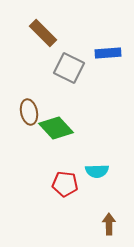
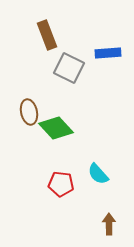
brown rectangle: moved 4 px right, 2 px down; rotated 24 degrees clockwise
cyan semicircle: moved 1 px right, 3 px down; rotated 50 degrees clockwise
red pentagon: moved 4 px left
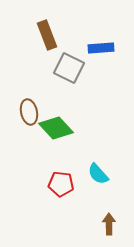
blue rectangle: moved 7 px left, 5 px up
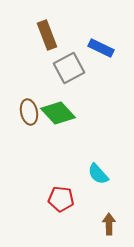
blue rectangle: rotated 30 degrees clockwise
gray square: rotated 36 degrees clockwise
green diamond: moved 2 px right, 15 px up
red pentagon: moved 15 px down
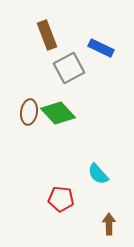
brown ellipse: rotated 20 degrees clockwise
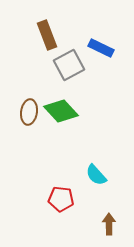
gray square: moved 3 px up
green diamond: moved 3 px right, 2 px up
cyan semicircle: moved 2 px left, 1 px down
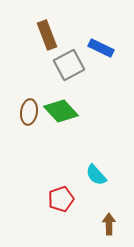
red pentagon: rotated 25 degrees counterclockwise
